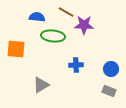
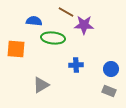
blue semicircle: moved 3 px left, 4 px down
green ellipse: moved 2 px down
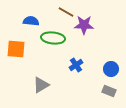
blue semicircle: moved 3 px left
blue cross: rotated 32 degrees counterclockwise
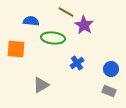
purple star: rotated 30 degrees clockwise
blue cross: moved 1 px right, 2 px up
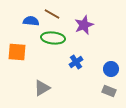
brown line: moved 14 px left, 2 px down
purple star: rotated 18 degrees clockwise
orange square: moved 1 px right, 3 px down
blue cross: moved 1 px left, 1 px up
gray triangle: moved 1 px right, 3 px down
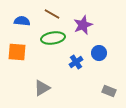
blue semicircle: moved 9 px left
purple star: moved 1 px left
green ellipse: rotated 15 degrees counterclockwise
blue circle: moved 12 px left, 16 px up
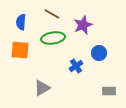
blue semicircle: moved 1 px left, 1 px down; rotated 91 degrees counterclockwise
orange square: moved 3 px right, 2 px up
blue cross: moved 4 px down
gray rectangle: rotated 24 degrees counterclockwise
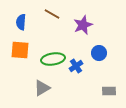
green ellipse: moved 21 px down
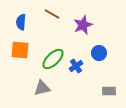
green ellipse: rotated 35 degrees counterclockwise
gray triangle: rotated 18 degrees clockwise
